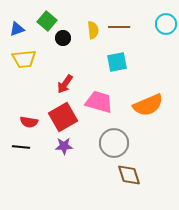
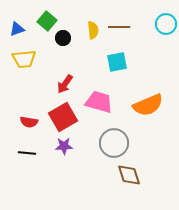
black line: moved 6 px right, 6 px down
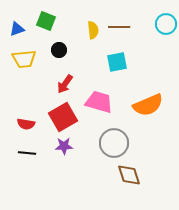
green square: moved 1 px left; rotated 18 degrees counterclockwise
black circle: moved 4 px left, 12 px down
red semicircle: moved 3 px left, 2 px down
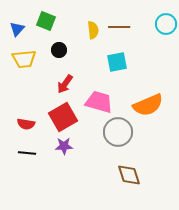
blue triangle: rotated 28 degrees counterclockwise
gray circle: moved 4 px right, 11 px up
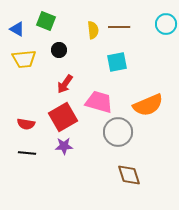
blue triangle: rotated 42 degrees counterclockwise
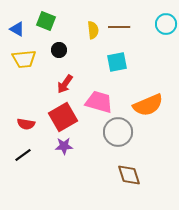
black line: moved 4 px left, 2 px down; rotated 42 degrees counterclockwise
